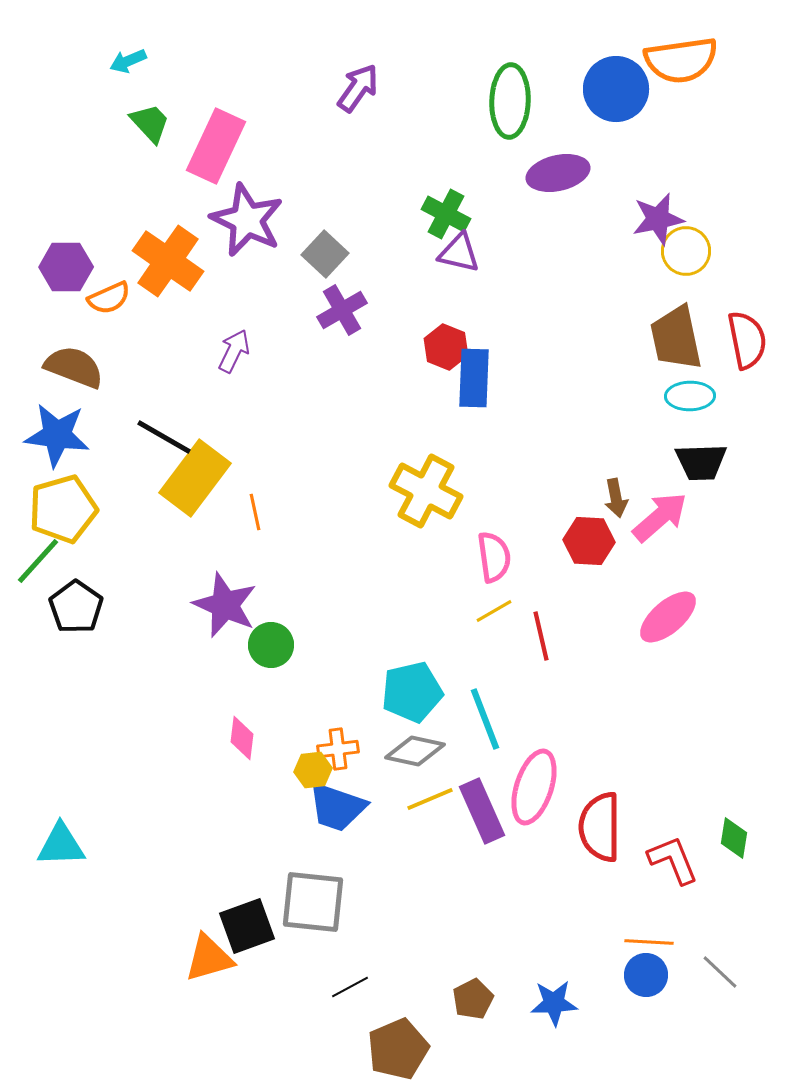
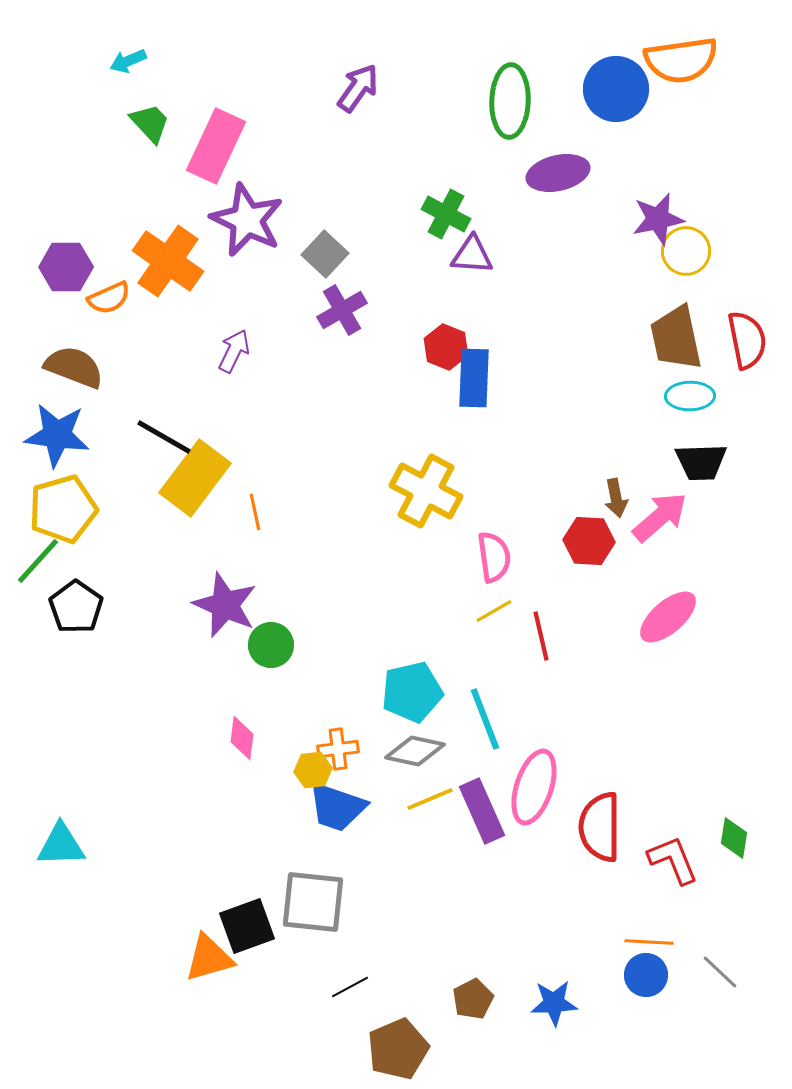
purple triangle at (459, 253): moved 13 px right, 2 px down; rotated 9 degrees counterclockwise
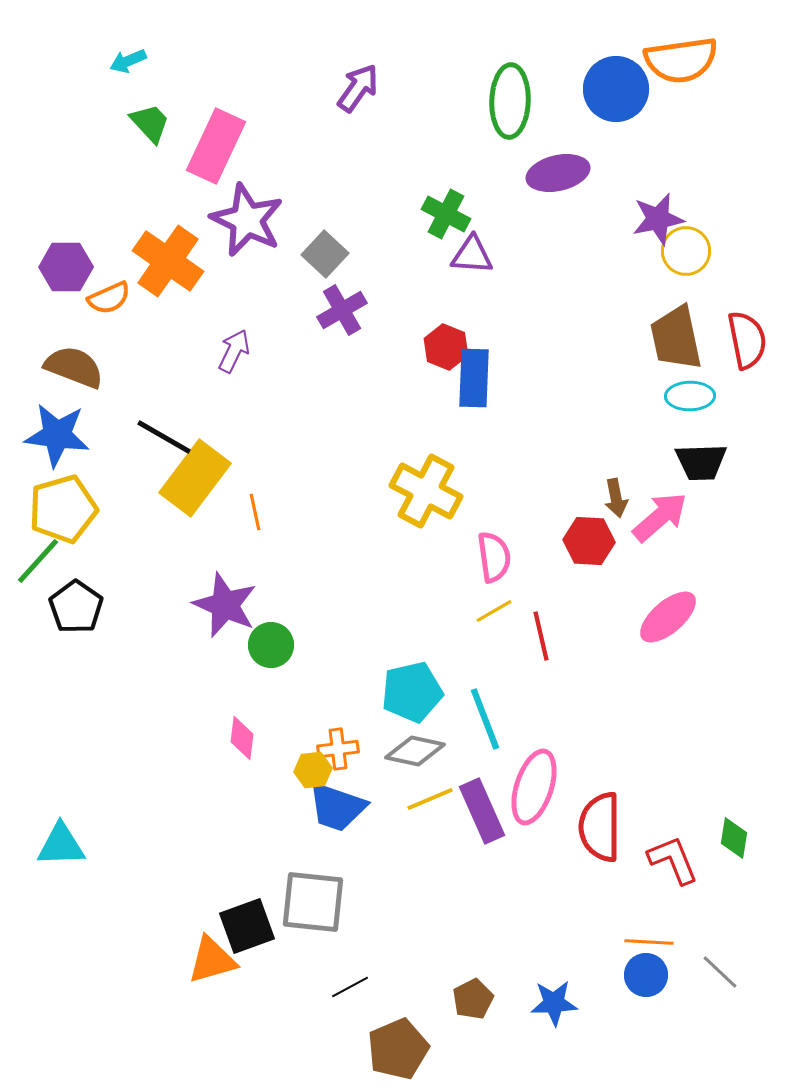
orange triangle at (209, 958): moved 3 px right, 2 px down
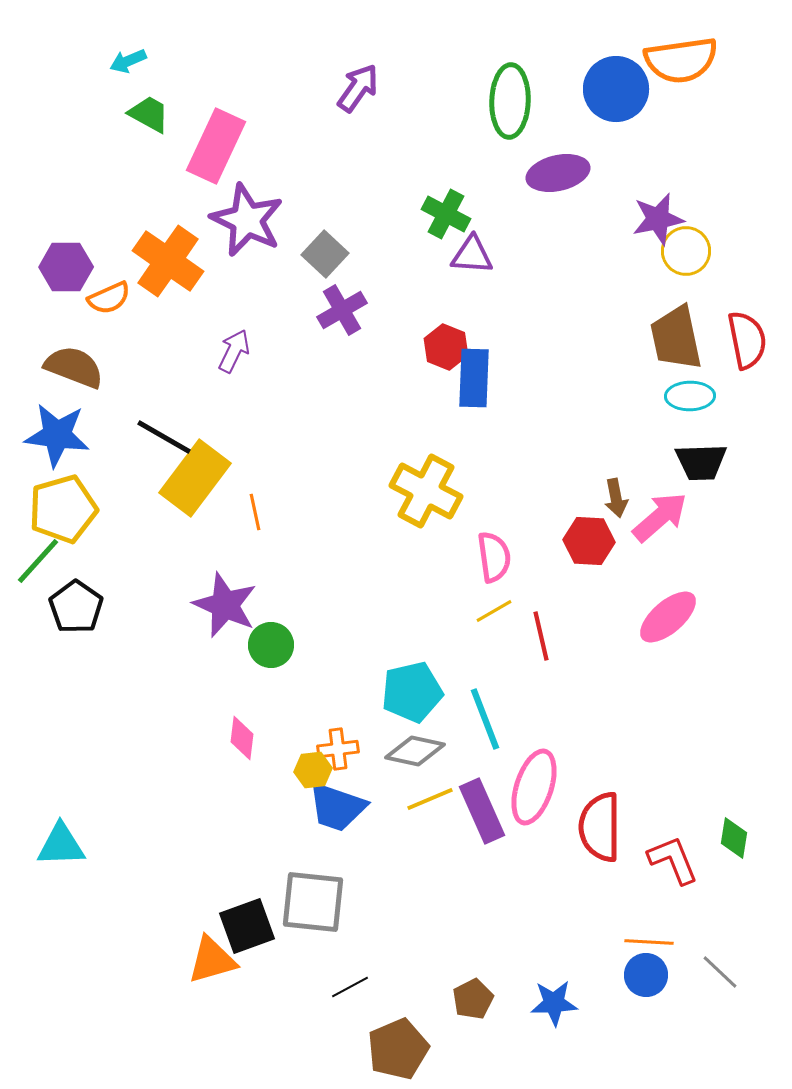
green trapezoid at (150, 123): moved 1 px left, 9 px up; rotated 18 degrees counterclockwise
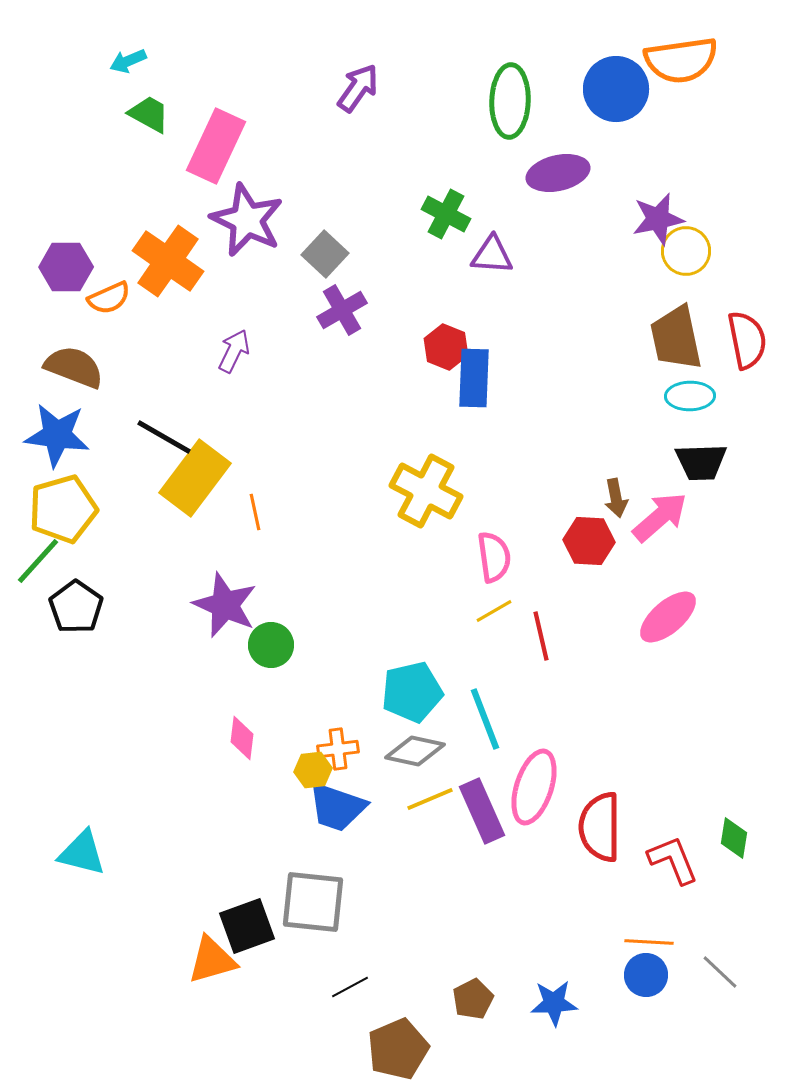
purple triangle at (472, 255): moved 20 px right
cyan triangle at (61, 845): moved 21 px right, 8 px down; rotated 16 degrees clockwise
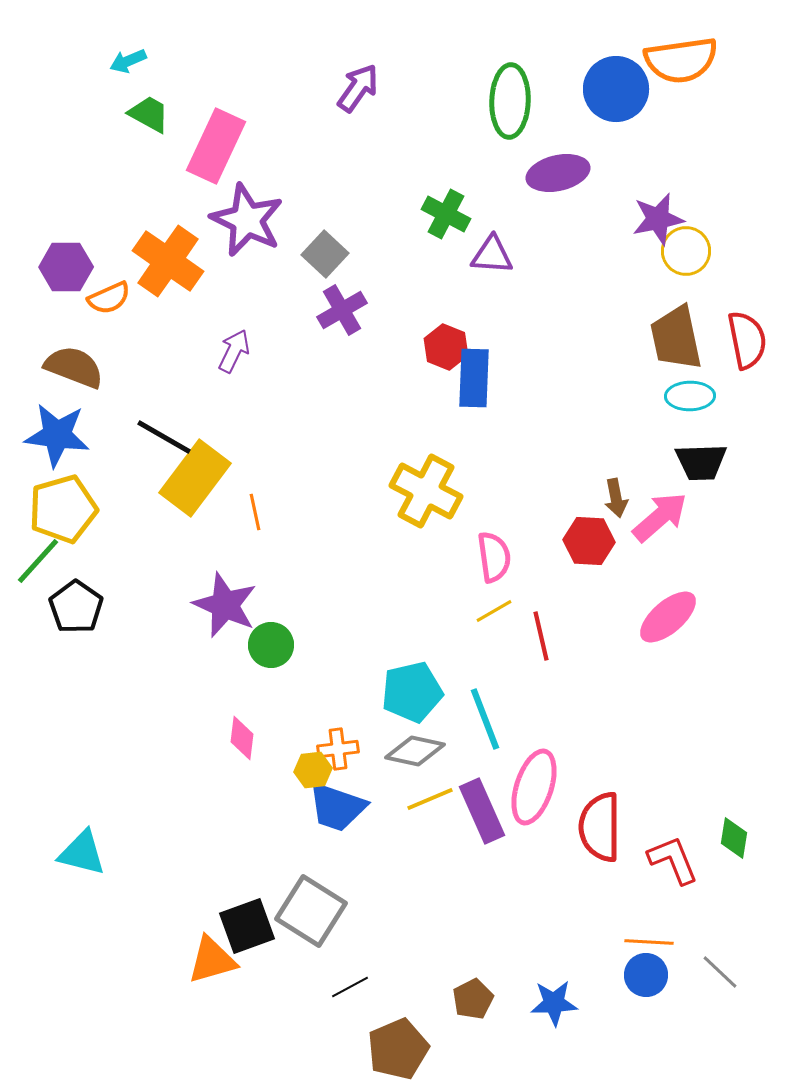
gray square at (313, 902): moved 2 px left, 9 px down; rotated 26 degrees clockwise
